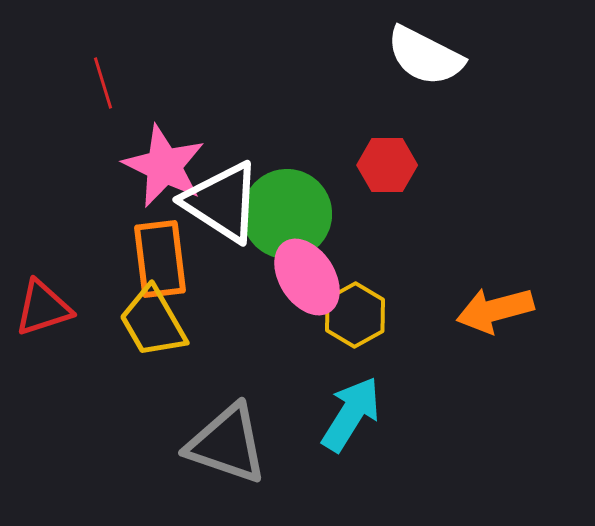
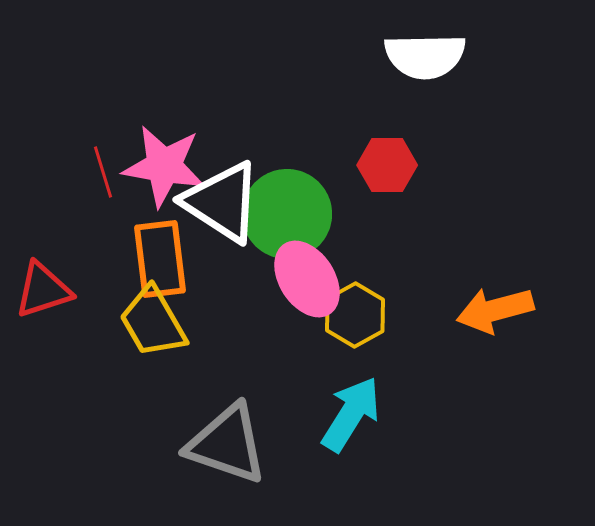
white semicircle: rotated 28 degrees counterclockwise
red line: moved 89 px down
pink star: rotated 16 degrees counterclockwise
pink ellipse: moved 2 px down
red triangle: moved 18 px up
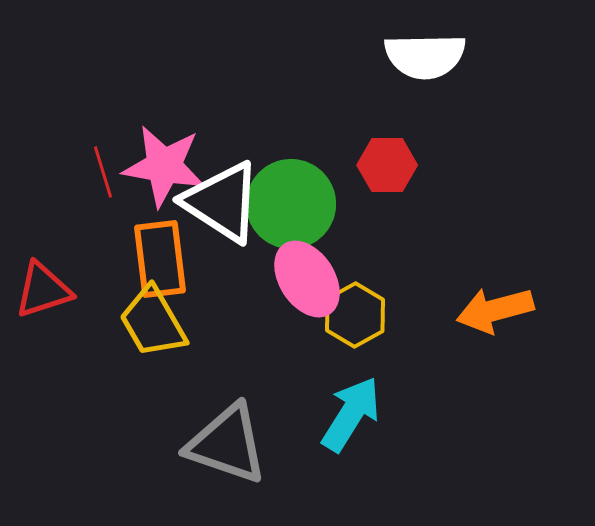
green circle: moved 4 px right, 10 px up
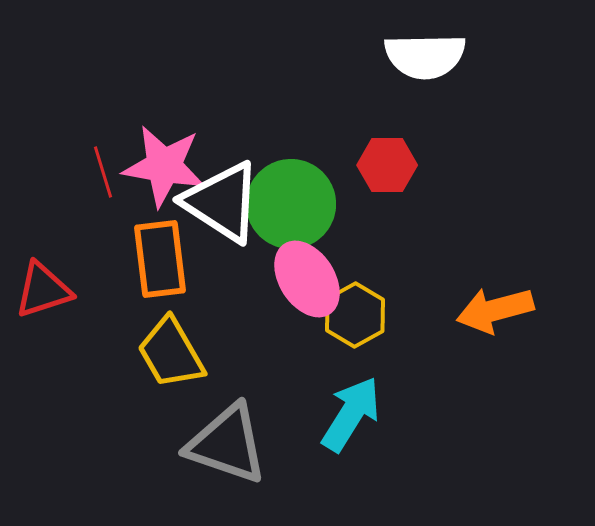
yellow trapezoid: moved 18 px right, 31 px down
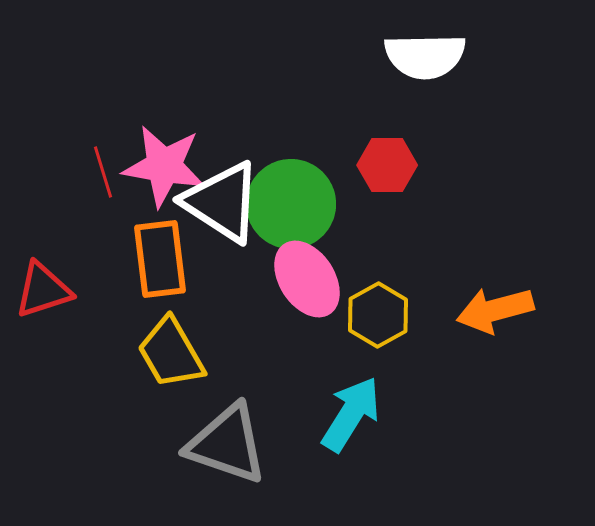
yellow hexagon: moved 23 px right
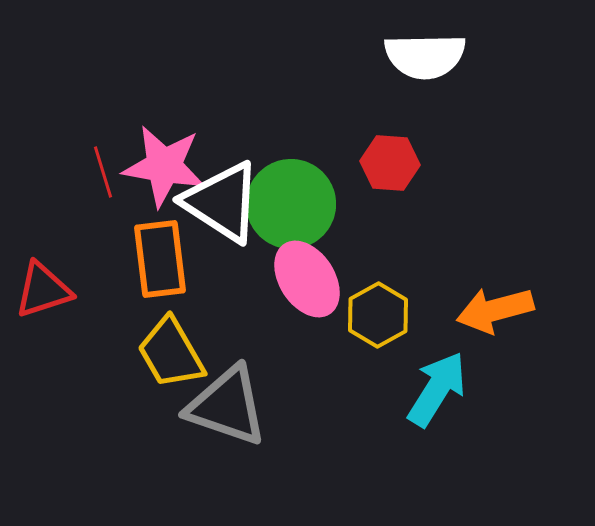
red hexagon: moved 3 px right, 2 px up; rotated 4 degrees clockwise
cyan arrow: moved 86 px right, 25 px up
gray triangle: moved 38 px up
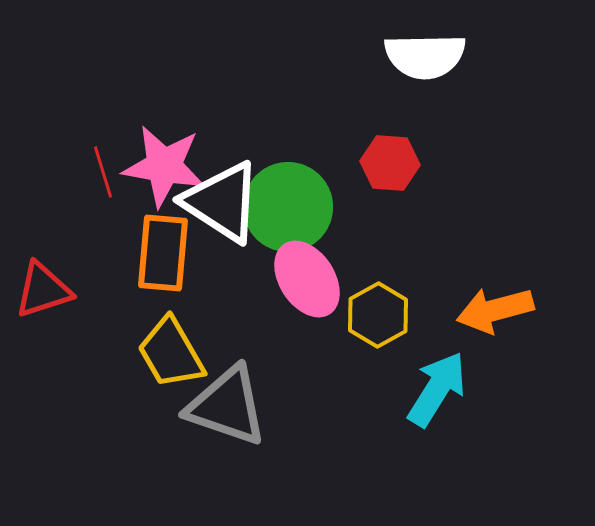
green circle: moved 3 px left, 3 px down
orange rectangle: moved 3 px right, 6 px up; rotated 12 degrees clockwise
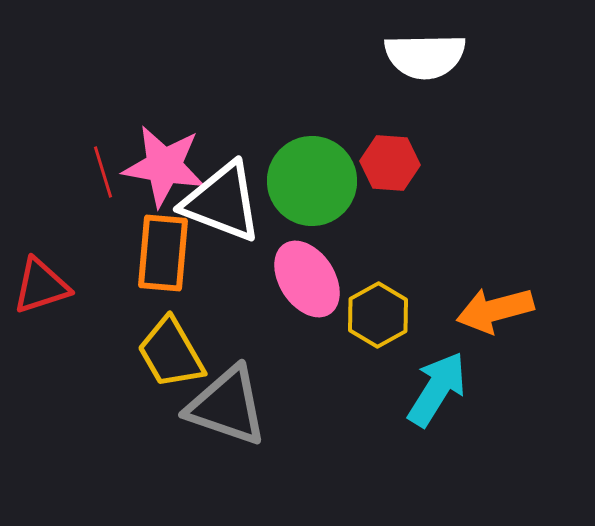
white triangle: rotated 12 degrees counterclockwise
green circle: moved 24 px right, 26 px up
red triangle: moved 2 px left, 4 px up
